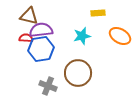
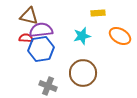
brown circle: moved 5 px right
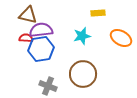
brown triangle: moved 1 px left, 1 px up
orange ellipse: moved 1 px right, 2 px down
brown circle: moved 1 px down
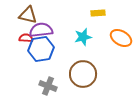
cyan star: moved 1 px right, 1 px down
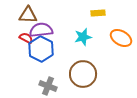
brown triangle: rotated 12 degrees counterclockwise
red semicircle: rotated 24 degrees clockwise
blue hexagon: rotated 25 degrees counterclockwise
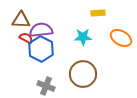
brown triangle: moved 7 px left, 5 px down
cyan star: rotated 12 degrees clockwise
gray cross: moved 2 px left
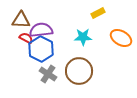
yellow rectangle: rotated 24 degrees counterclockwise
brown circle: moved 4 px left, 3 px up
gray cross: moved 2 px right, 12 px up; rotated 12 degrees clockwise
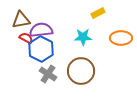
brown triangle: rotated 12 degrees counterclockwise
orange ellipse: rotated 30 degrees counterclockwise
brown circle: moved 2 px right
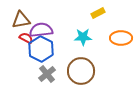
gray cross: moved 1 px left; rotated 18 degrees clockwise
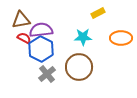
red semicircle: moved 2 px left
brown circle: moved 2 px left, 4 px up
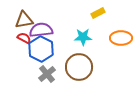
brown triangle: moved 3 px right
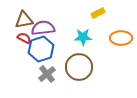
purple semicircle: moved 2 px right, 2 px up
blue hexagon: rotated 15 degrees clockwise
